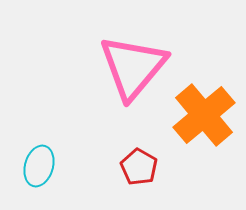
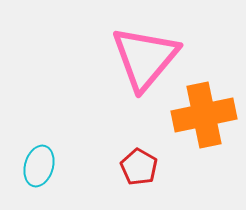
pink triangle: moved 12 px right, 9 px up
orange cross: rotated 28 degrees clockwise
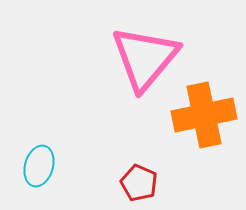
red pentagon: moved 16 px down; rotated 6 degrees counterclockwise
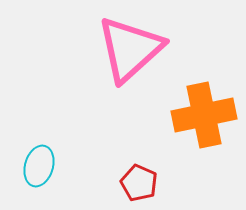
pink triangle: moved 15 px left, 9 px up; rotated 8 degrees clockwise
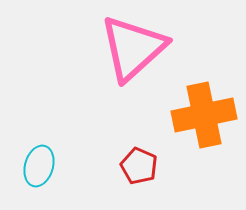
pink triangle: moved 3 px right, 1 px up
red pentagon: moved 17 px up
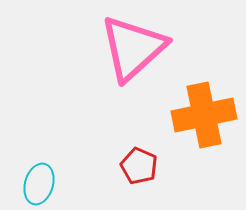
cyan ellipse: moved 18 px down
